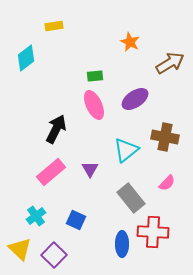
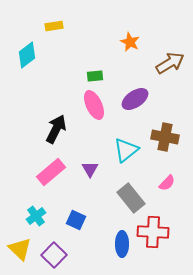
cyan diamond: moved 1 px right, 3 px up
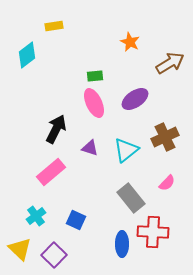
pink ellipse: moved 2 px up
brown cross: rotated 36 degrees counterclockwise
purple triangle: moved 21 px up; rotated 42 degrees counterclockwise
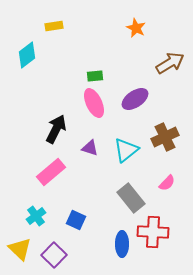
orange star: moved 6 px right, 14 px up
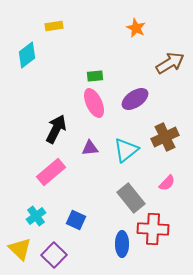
purple triangle: rotated 24 degrees counterclockwise
red cross: moved 3 px up
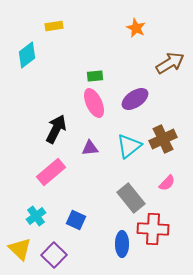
brown cross: moved 2 px left, 2 px down
cyan triangle: moved 3 px right, 4 px up
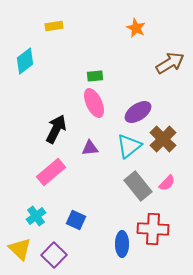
cyan diamond: moved 2 px left, 6 px down
purple ellipse: moved 3 px right, 13 px down
brown cross: rotated 20 degrees counterclockwise
gray rectangle: moved 7 px right, 12 px up
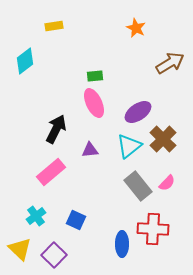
purple triangle: moved 2 px down
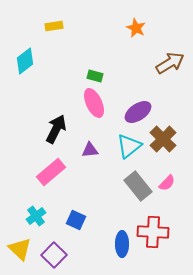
green rectangle: rotated 21 degrees clockwise
red cross: moved 3 px down
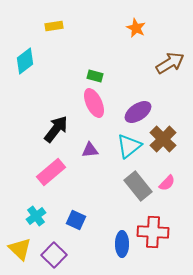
black arrow: rotated 12 degrees clockwise
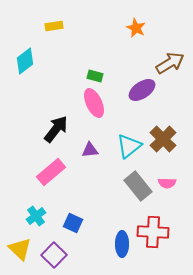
purple ellipse: moved 4 px right, 22 px up
pink semicircle: rotated 48 degrees clockwise
blue square: moved 3 px left, 3 px down
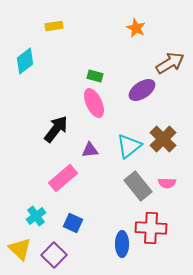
pink rectangle: moved 12 px right, 6 px down
red cross: moved 2 px left, 4 px up
